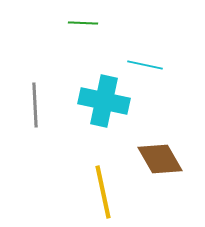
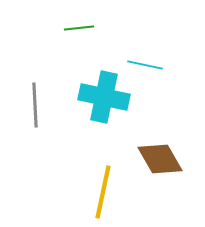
green line: moved 4 px left, 5 px down; rotated 8 degrees counterclockwise
cyan cross: moved 4 px up
yellow line: rotated 24 degrees clockwise
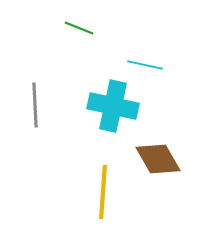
green line: rotated 28 degrees clockwise
cyan cross: moved 9 px right, 9 px down
brown diamond: moved 2 px left
yellow line: rotated 8 degrees counterclockwise
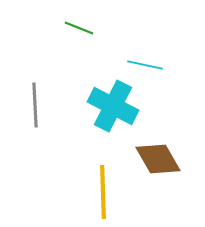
cyan cross: rotated 15 degrees clockwise
yellow line: rotated 6 degrees counterclockwise
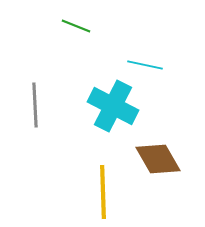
green line: moved 3 px left, 2 px up
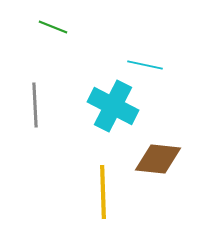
green line: moved 23 px left, 1 px down
brown diamond: rotated 54 degrees counterclockwise
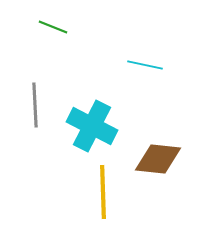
cyan cross: moved 21 px left, 20 px down
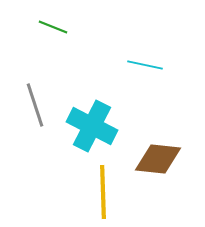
gray line: rotated 15 degrees counterclockwise
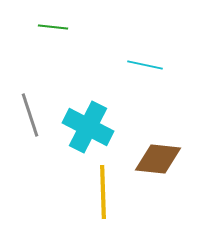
green line: rotated 16 degrees counterclockwise
gray line: moved 5 px left, 10 px down
cyan cross: moved 4 px left, 1 px down
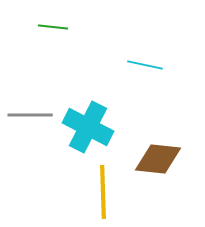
gray line: rotated 72 degrees counterclockwise
